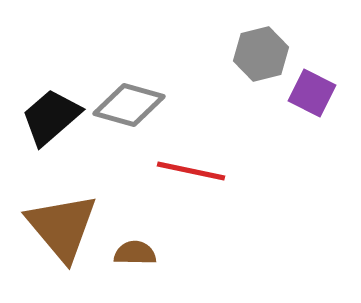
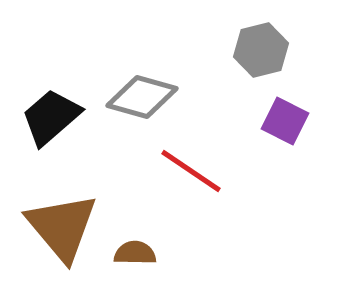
gray hexagon: moved 4 px up
purple square: moved 27 px left, 28 px down
gray diamond: moved 13 px right, 8 px up
red line: rotated 22 degrees clockwise
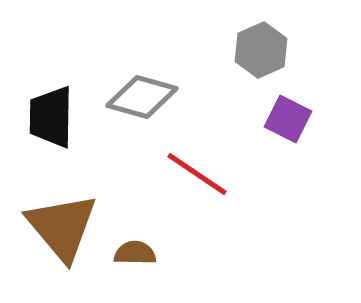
gray hexagon: rotated 10 degrees counterclockwise
black trapezoid: rotated 48 degrees counterclockwise
purple square: moved 3 px right, 2 px up
red line: moved 6 px right, 3 px down
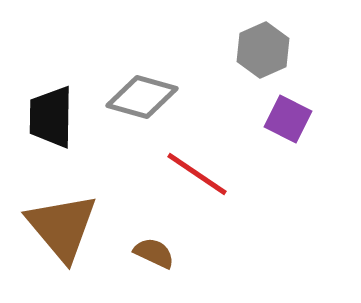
gray hexagon: moved 2 px right
brown semicircle: moved 19 px right; rotated 24 degrees clockwise
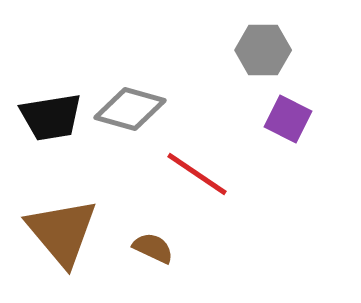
gray hexagon: rotated 24 degrees clockwise
gray diamond: moved 12 px left, 12 px down
black trapezoid: rotated 100 degrees counterclockwise
brown triangle: moved 5 px down
brown semicircle: moved 1 px left, 5 px up
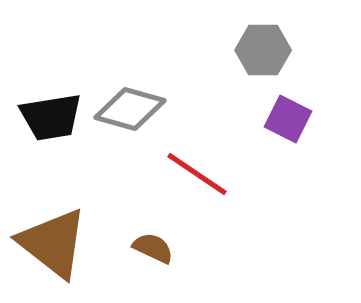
brown triangle: moved 9 px left, 11 px down; rotated 12 degrees counterclockwise
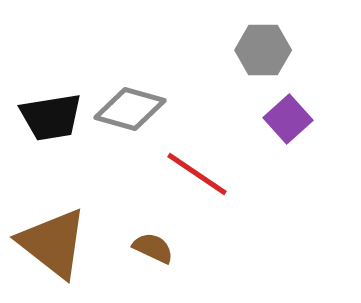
purple square: rotated 21 degrees clockwise
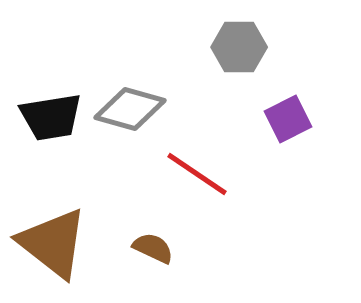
gray hexagon: moved 24 px left, 3 px up
purple square: rotated 15 degrees clockwise
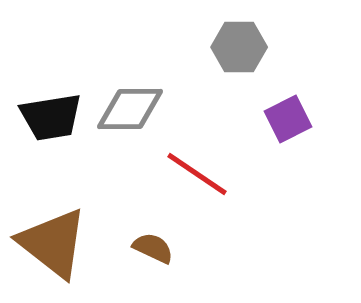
gray diamond: rotated 16 degrees counterclockwise
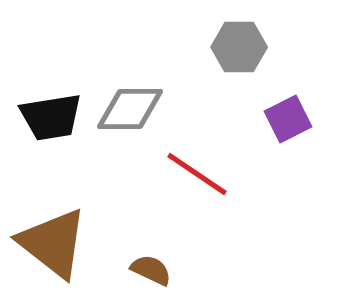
brown semicircle: moved 2 px left, 22 px down
